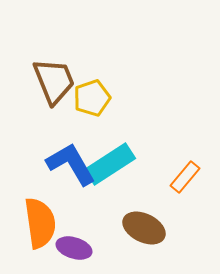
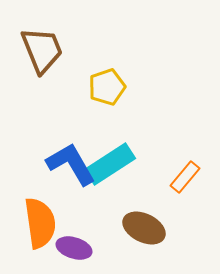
brown trapezoid: moved 12 px left, 31 px up
yellow pentagon: moved 15 px right, 11 px up
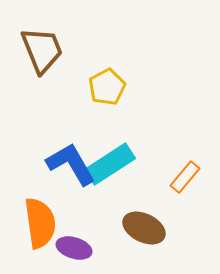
yellow pentagon: rotated 9 degrees counterclockwise
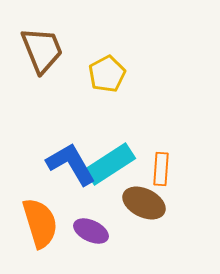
yellow pentagon: moved 13 px up
orange rectangle: moved 24 px left, 8 px up; rotated 36 degrees counterclockwise
orange semicircle: rotated 9 degrees counterclockwise
brown ellipse: moved 25 px up
purple ellipse: moved 17 px right, 17 px up; rotated 8 degrees clockwise
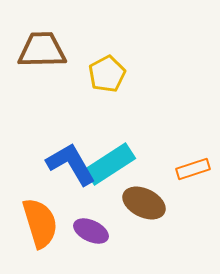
brown trapezoid: rotated 69 degrees counterclockwise
orange rectangle: moved 32 px right; rotated 68 degrees clockwise
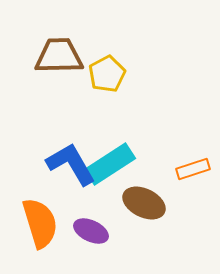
brown trapezoid: moved 17 px right, 6 px down
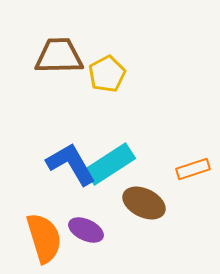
orange semicircle: moved 4 px right, 15 px down
purple ellipse: moved 5 px left, 1 px up
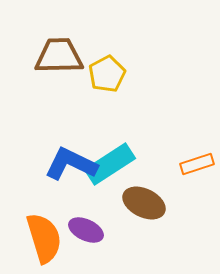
blue L-shape: rotated 34 degrees counterclockwise
orange rectangle: moved 4 px right, 5 px up
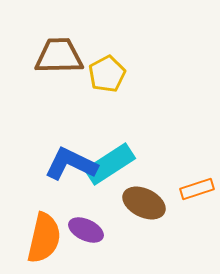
orange rectangle: moved 25 px down
orange semicircle: rotated 30 degrees clockwise
